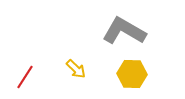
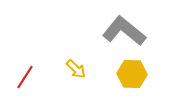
gray L-shape: rotated 9 degrees clockwise
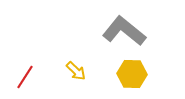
yellow arrow: moved 2 px down
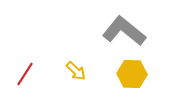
red line: moved 3 px up
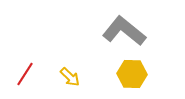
yellow arrow: moved 6 px left, 6 px down
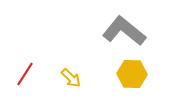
yellow arrow: moved 1 px right, 1 px down
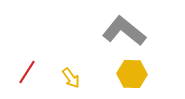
red line: moved 2 px right, 2 px up
yellow arrow: rotated 10 degrees clockwise
